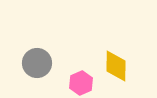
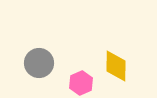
gray circle: moved 2 px right
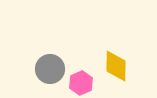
gray circle: moved 11 px right, 6 px down
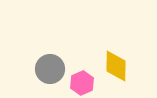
pink hexagon: moved 1 px right
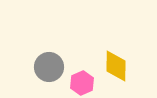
gray circle: moved 1 px left, 2 px up
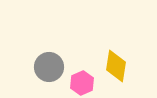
yellow diamond: rotated 8 degrees clockwise
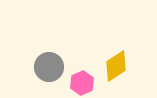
yellow diamond: rotated 48 degrees clockwise
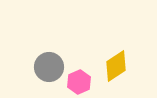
pink hexagon: moved 3 px left, 1 px up
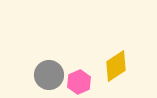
gray circle: moved 8 px down
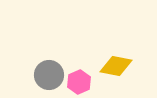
yellow diamond: rotated 44 degrees clockwise
